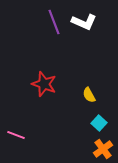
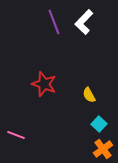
white L-shape: rotated 110 degrees clockwise
cyan square: moved 1 px down
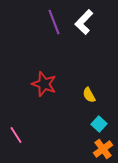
pink line: rotated 36 degrees clockwise
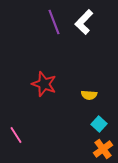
yellow semicircle: rotated 56 degrees counterclockwise
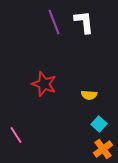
white L-shape: rotated 130 degrees clockwise
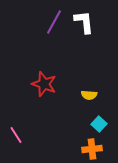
purple line: rotated 50 degrees clockwise
orange cross: moved 11 px left; rotated 30 degrees clockwise
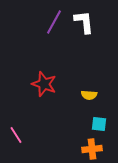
cyan square: rotated 35 degrees counterclockwise
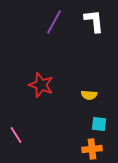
white L-shape: moved 10 px right, 1 px up
red star: moved 3 px left, 1 px down
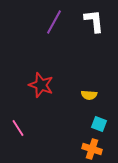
cyan square: rotated 14 degrees clockwise
pink line: moved 2 px right, 7 px up
orange cross: rotated 24 degrees clockwise
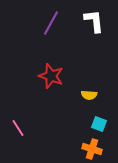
purple line: moved 3 px left, 1 px down
red star: moved 10 px right, 9 px up
